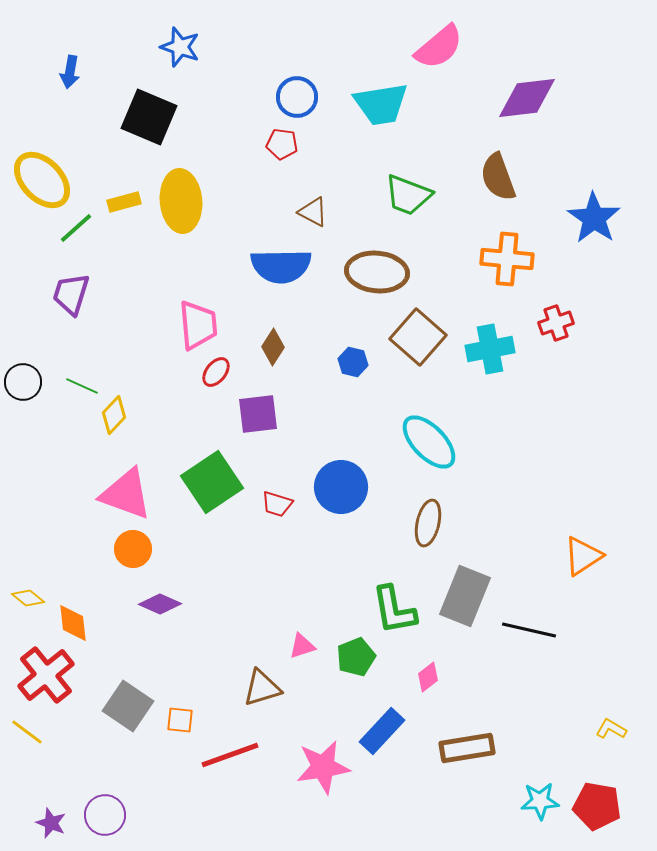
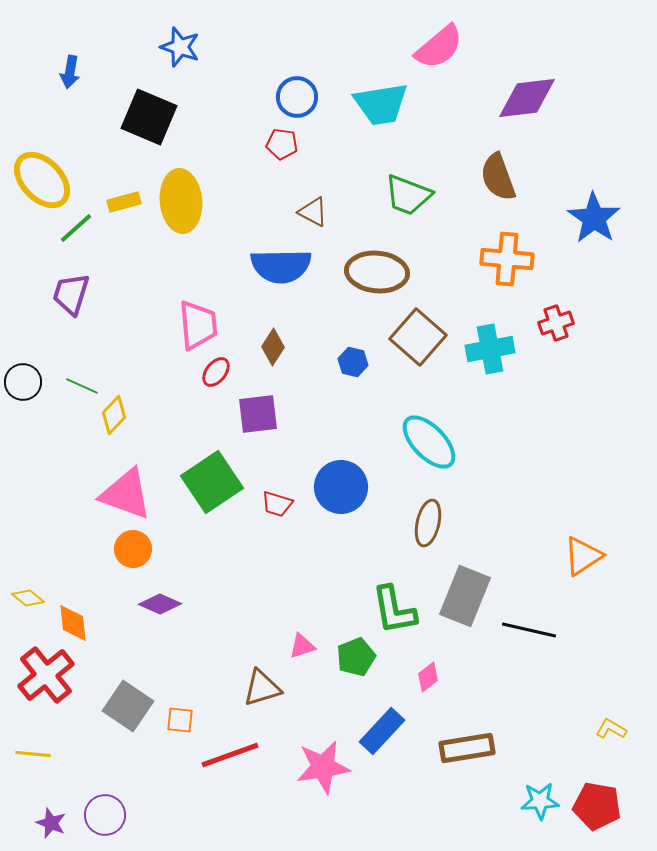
yellow line at (27, 732): moved 6 px right, 22 px down; rotated 32 degrees counterclockwise
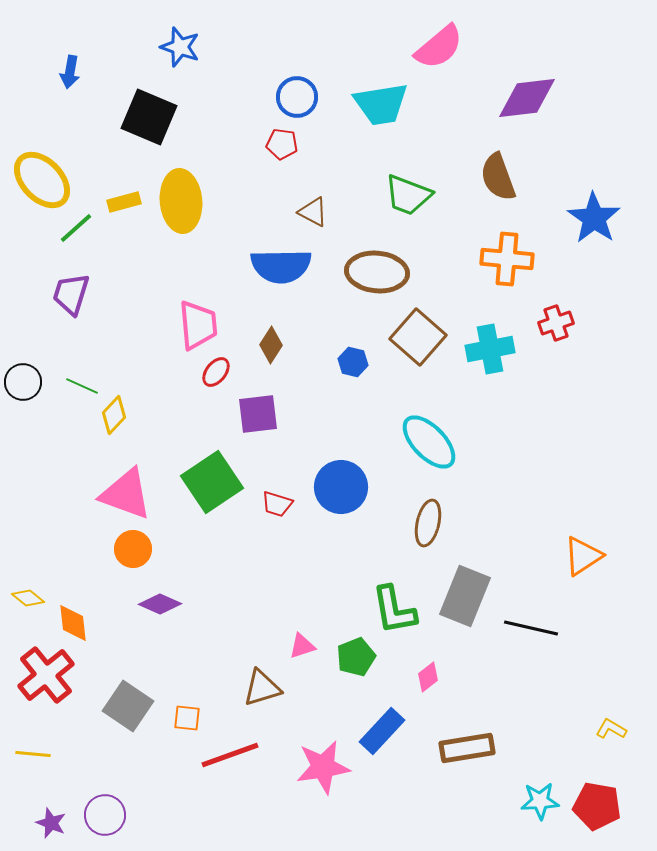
brown diamond at (273, 347): moved 2 px left, 2 px up
black line at (529, 630): moved 2 px right, 2 px up
orange square at (180, 720): moved 7 px right, 2 px up
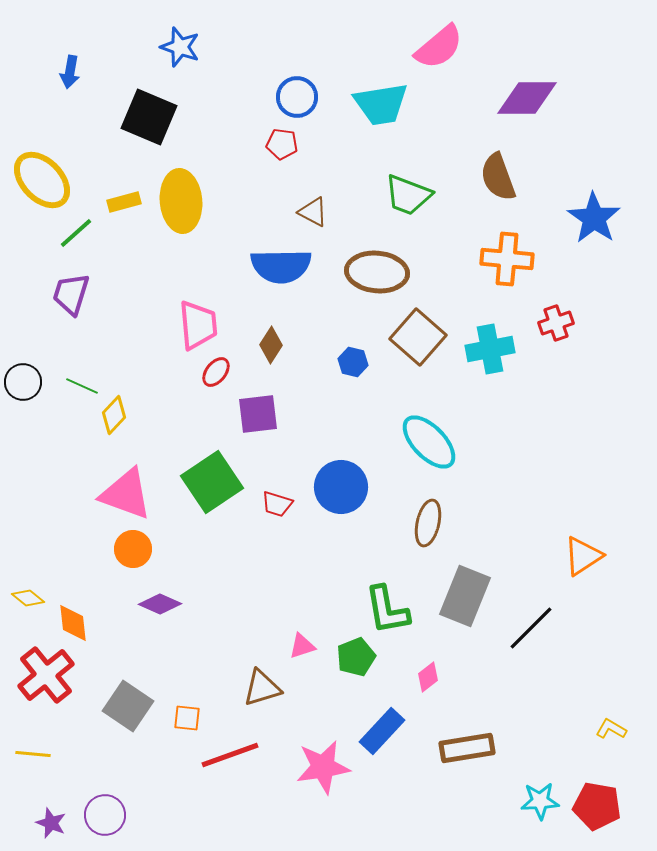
purple diamond at (527, 98): rotated 6 degrees clockwise
green line at (76, 228): moved 5 px down
green L-shape at (394, 610): moved 7 px left
black line at (531, 628): rotated 58 degrees counterclockwise
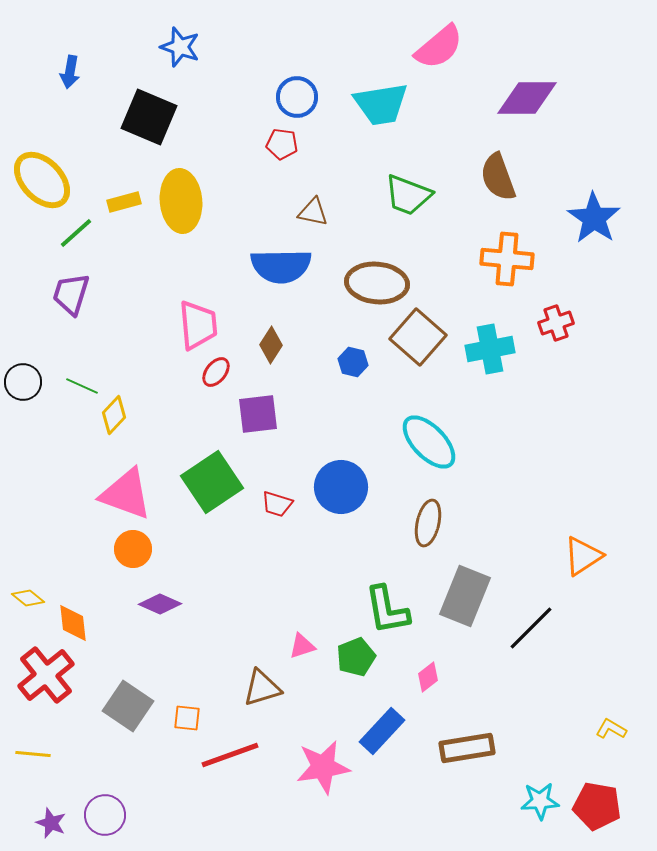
brown triangle at (313, 212): rotated 16 degrees counterclockwise
brown ellipse at (377, 272): moved 11 px down
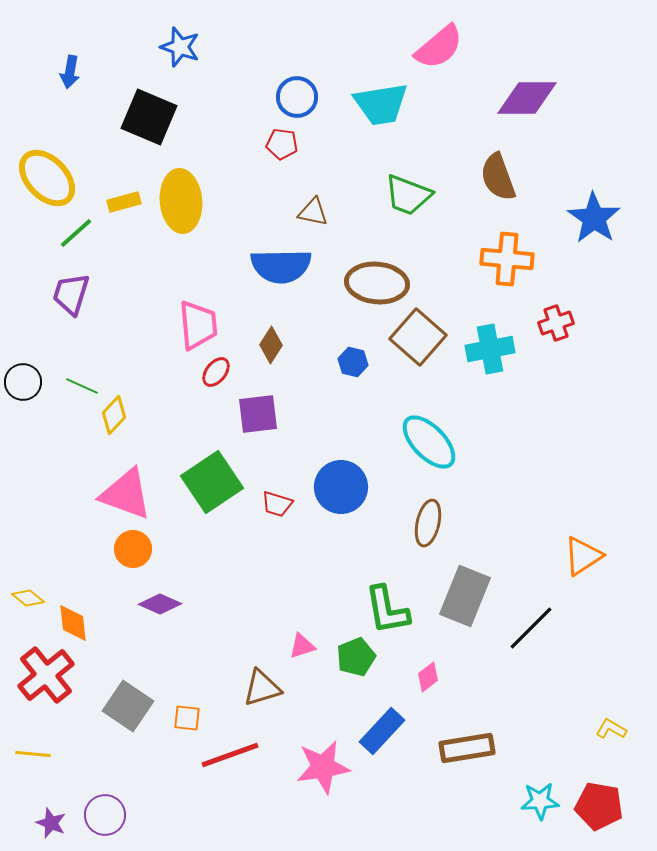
yellow ellipse at (42, 180): moved 5 px right, 2 px up
red pentagon at (597, 806): moved 2 px right
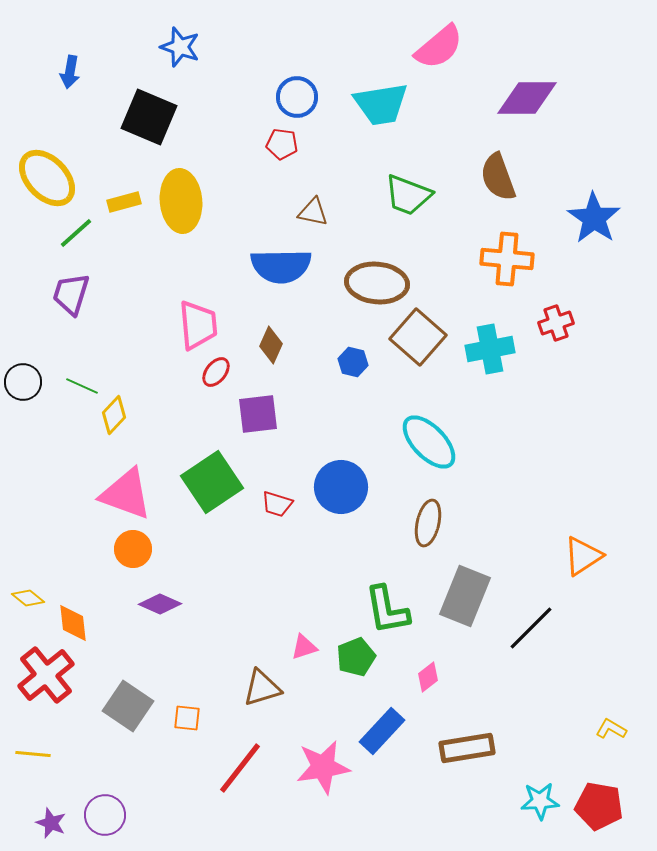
brown diamond at (271, 345): rotated 9 degrees counterclockwise
pink triangle at (302, 646): moved 2 px right, 1 px down
red line at (230, 755): moved 10 px right, 13 px down; rotated 32 degrees counterclockwise
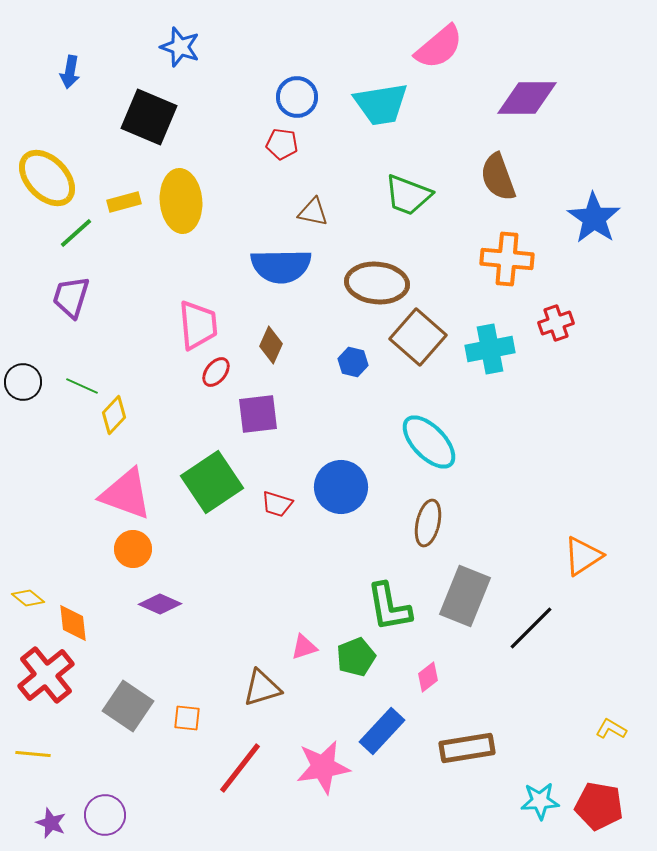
purple trapezoid at (71, 294): moved 3 px down
green L-shape at (387, 610): moved 2 px right, 3 px up
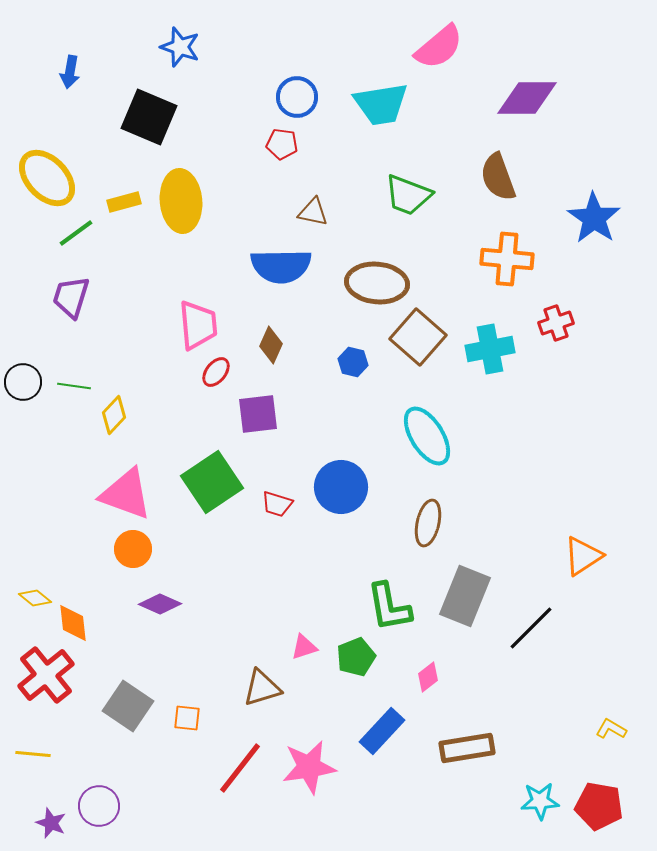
green line at (76, 233): rotated 6 degrees clockwise
green line at (82, 386): moved 8 px left; rotated 16 degrees counterclockwise
cyan ellipse at (429, 442): moved 2 px left, 6 px up; rotated 12 degrees clockwise
yellow diamond at (28, 598): moved 7 px right
pink star at (323, 767): moved 14 px left
purple circle at (105, 815): moved 6 px left, 9 px up
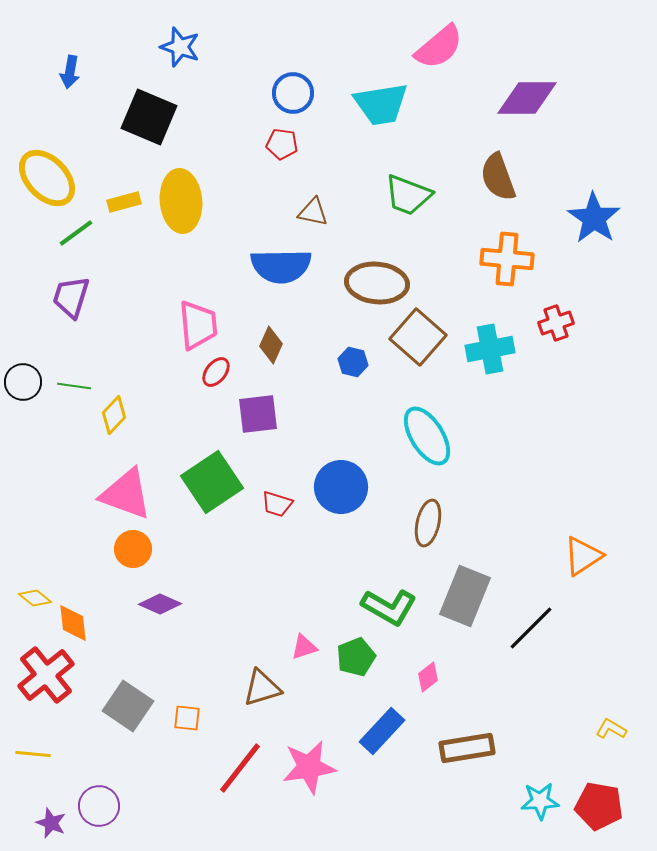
blue circle at (297, 97): moved 4 px left, 4 px up
green L-shape at (389, 607): rotated 50 degrees counterclockwise
